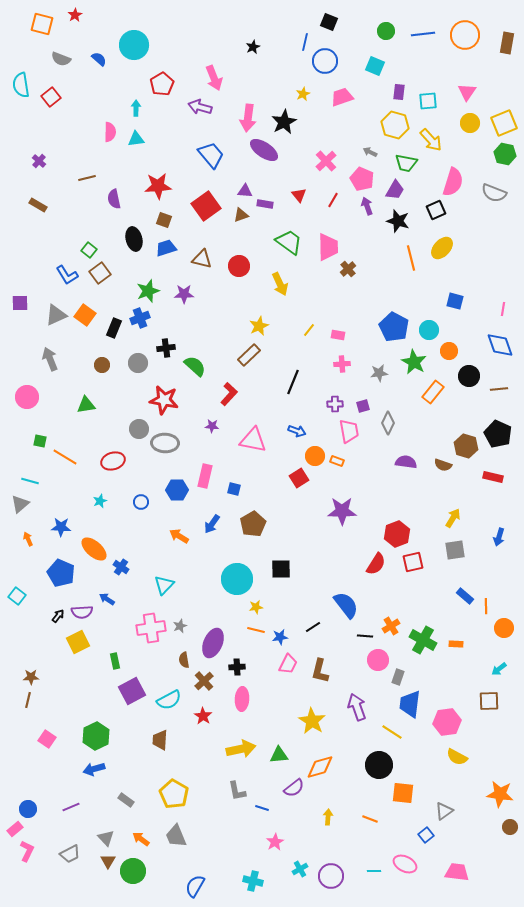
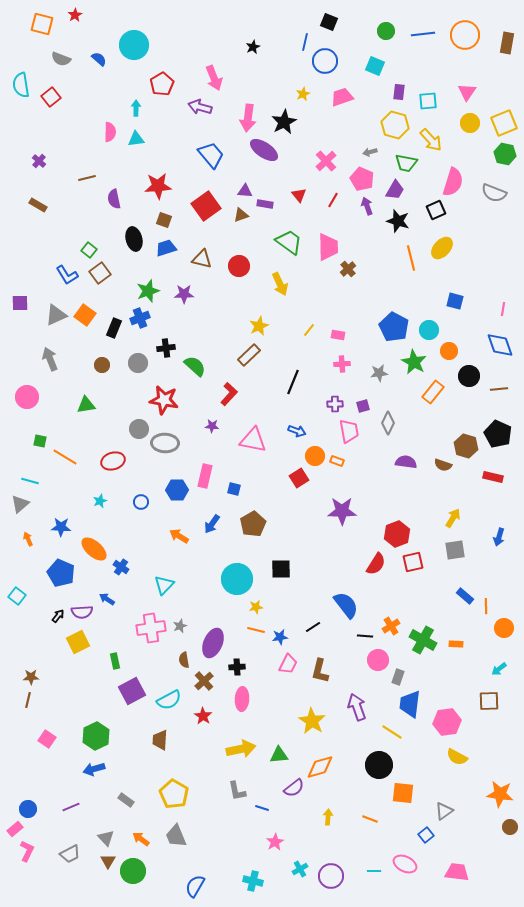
gray arrow at (370, 152): rotated 40 degrees counterclockwise
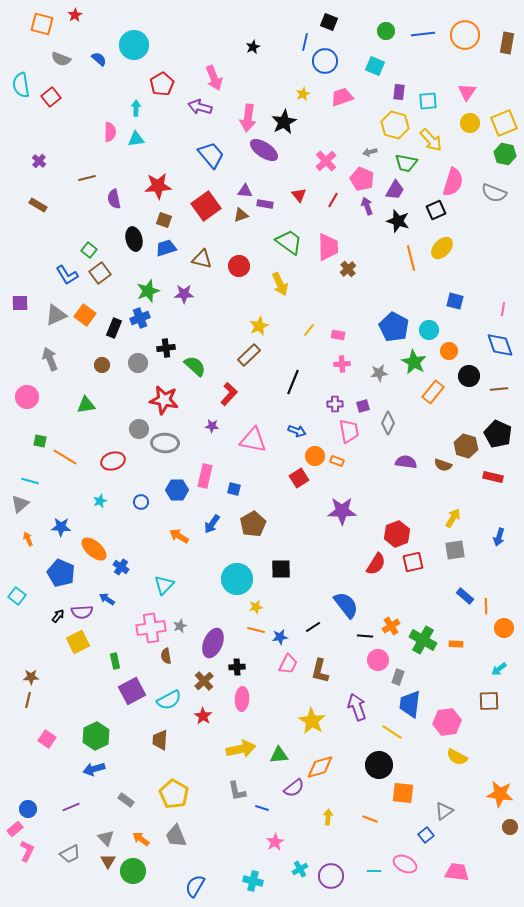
brown semicircle at (184, 660): moved 18 px left, 4 px up
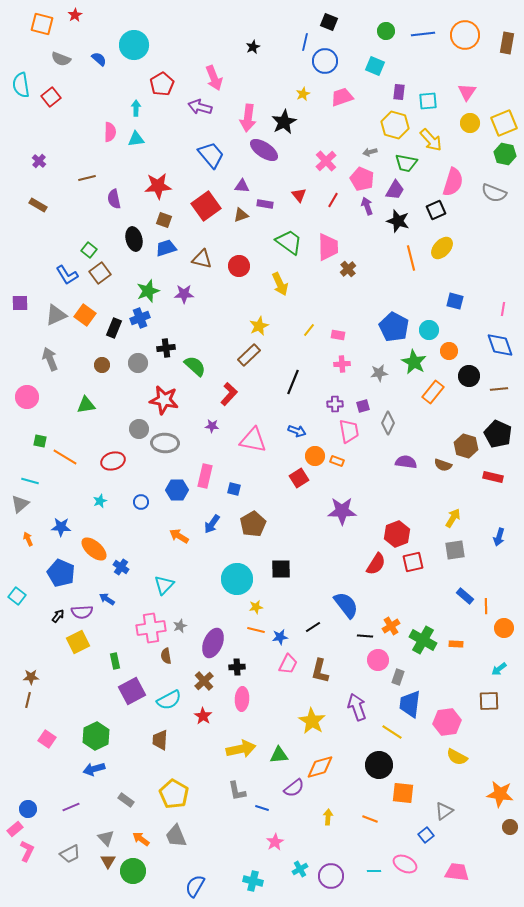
purple triangle at (245, 191): moved 3 px left, 5 px up
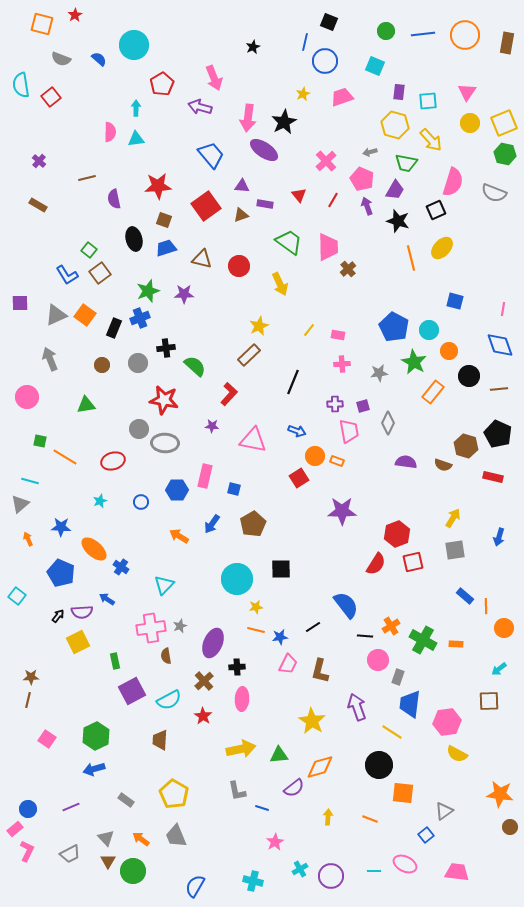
yellow semicircle at (457, 757): moved 3 px up
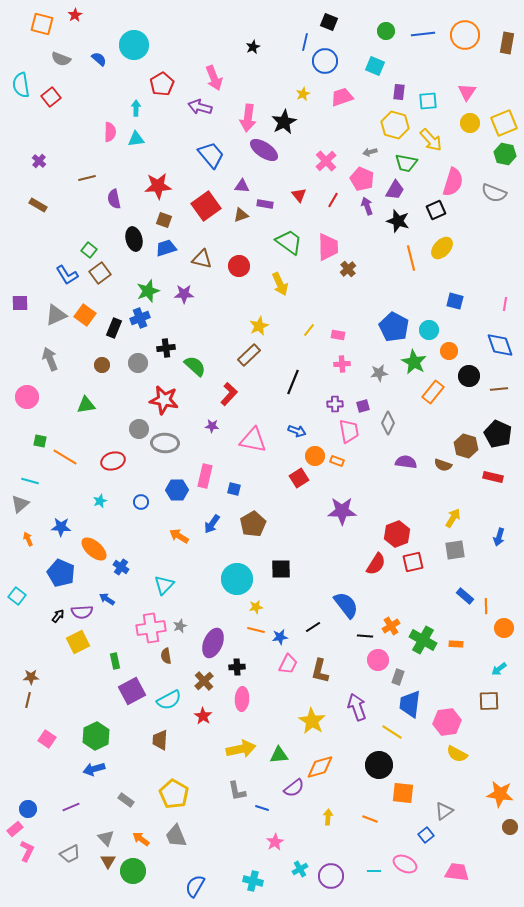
pink line at (503, 309): moved 2 px right, 5 px up
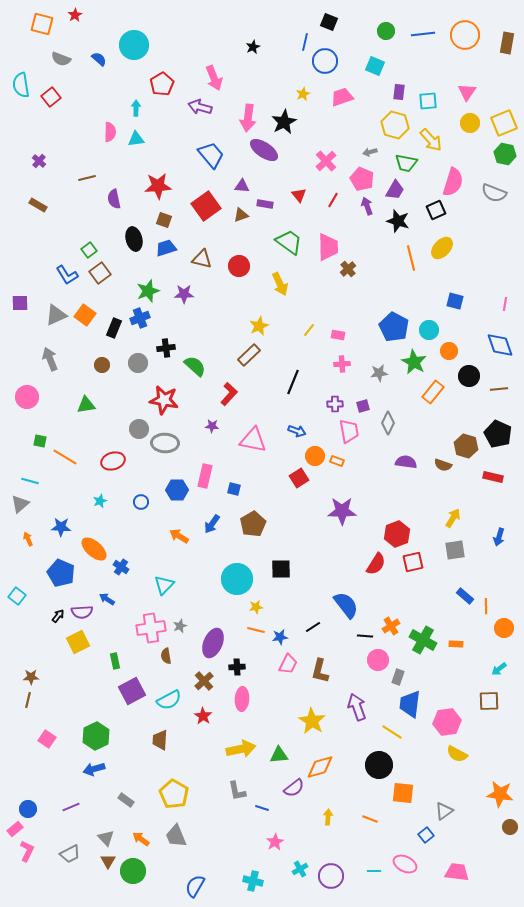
green square at (89, 250): rotated 14 degrees clockwise
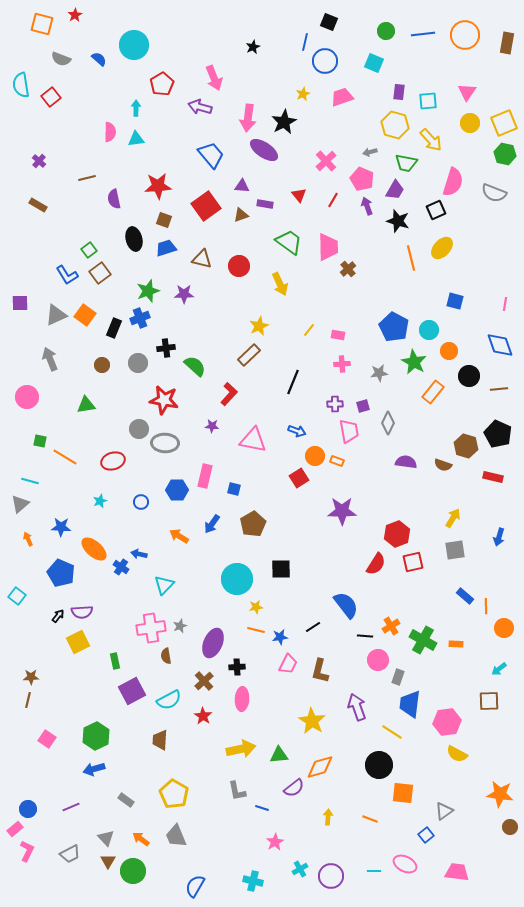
cyan square at (375, 66): moved 1 px left, 3 px up
blue arrow at (107, 599): moved 32 px right, 45 px up; rotated 21 degrees counterclockwise
